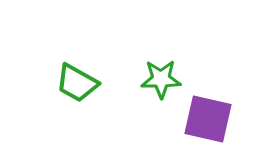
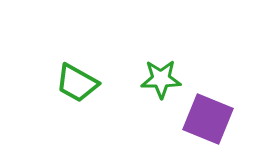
purple square: rotated 9 degrees clockwise
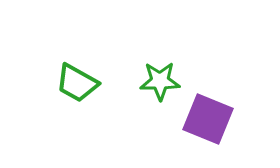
green star: moved 1 px left, 2 px down
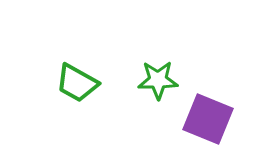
green star: moved 2 px left, 1 px up
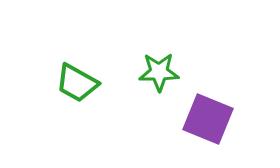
green star: moved 1 px right, 8 px up
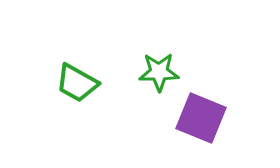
purple square: moved 7 px left, 1 px up
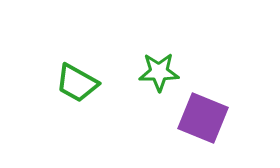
purple square: moved 2 px right
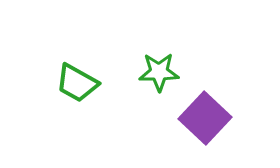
purple square: moved 2 px right; rotated 21 degrees clockwise
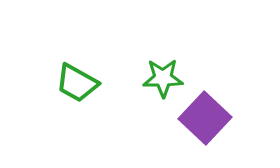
green star: moved 4 px right, 6 px down
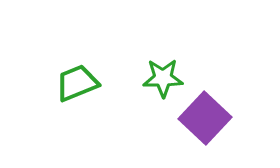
green trapezoid: rotated 129 degrees clockwise
